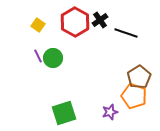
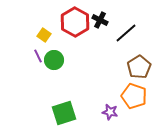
black cross: rotated 28 degrees counterclockwise
yellow square: moved 6 px right, 10 px down
black line: rotated 60 degrees counterclockwise
green circle: moved 1 px right, 2 px down
brown pentagon: moved 10 px up
purple star: rotated 28 degrees clockwise
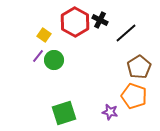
purple line: rotated 64 degrees clockwise
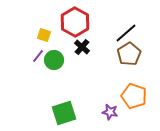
black cross: moved 18 px left, 27 px down; rotated 14 degrees clockwise
yellow square: rotated 16 degrees counterclockwise
brown pentagon: moved 10 px left, 13 px up
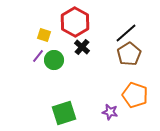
orange pentagon: moved 1 px right, 1 px up
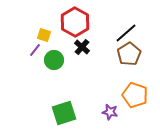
purple line: moved 3 px left, 6 px up
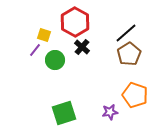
green circle: moved 1 px right
purple star: rotated 21 degrees counterclockwise
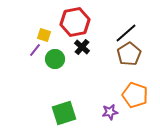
red hexagon: rotated 20 degrees clockwise
green circle: moved 1 px up
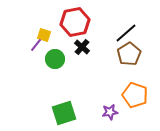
purple line: moved 1 px right, 5 px up
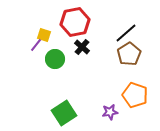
green square: rotated 15 degrees counterclockwise
